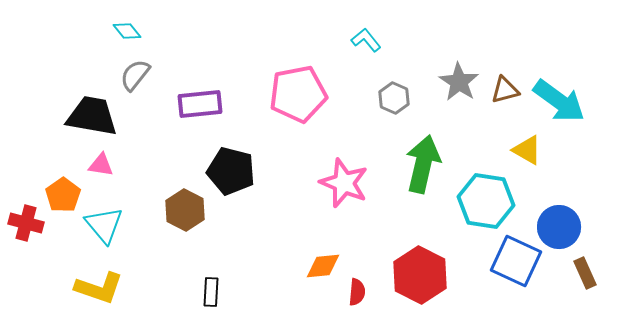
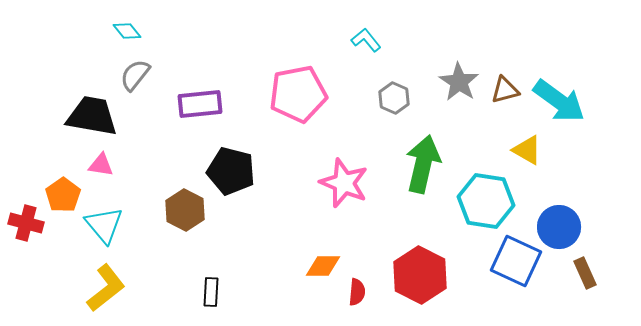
orange diamond: rotated 6 degrees clockwise
yellow L-shape: moved 7 px right; rotated 57 degrees counterclockwise
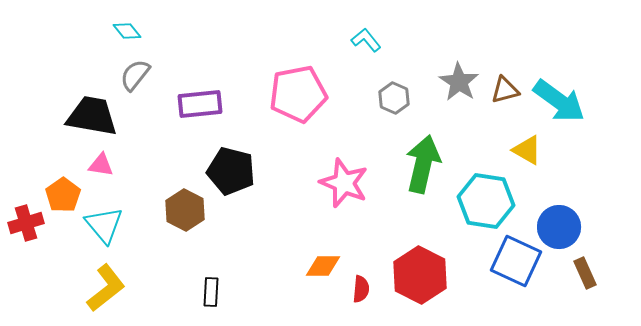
red cross: rotated 32 degrees counterclockwise
red semicircle: moved 4 px right, 3 px up
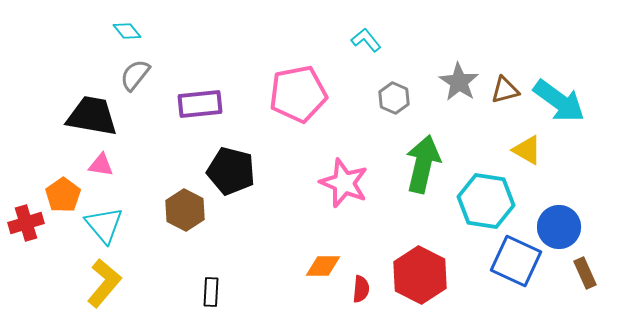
yellow L-shape: moved 2 px left, 5 px up; rotated 12 degrees counterclockwise
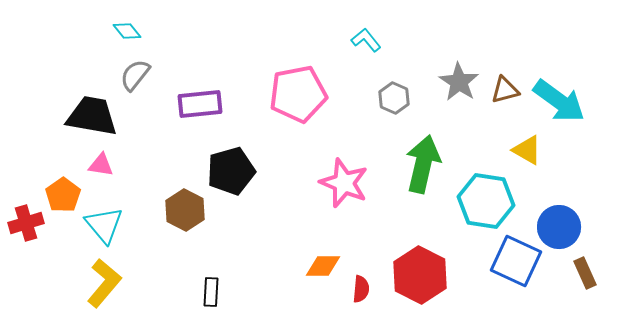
black pentagon: rotated 30 degrees counterclockwise
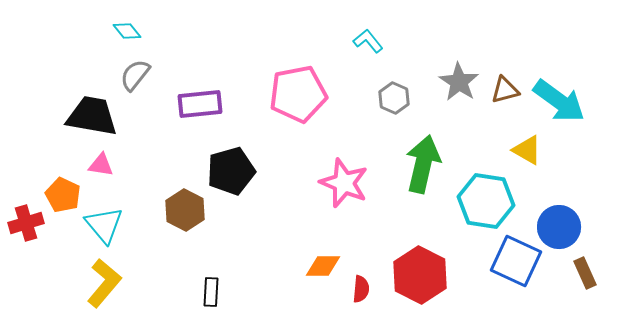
cyan L-shape: moved 2 px right, 1 px down
orange pentagon: rotated 12 degrees counterclockwise
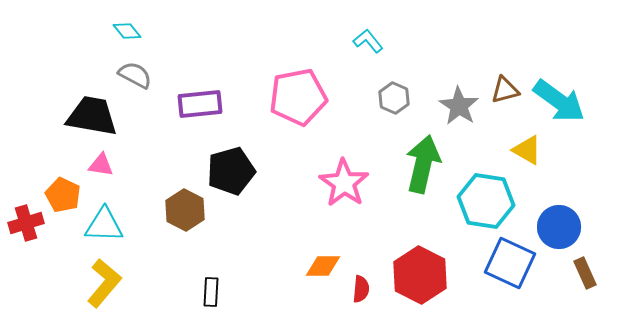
gray semicircle: rotated 80 degrees clockwise
gray star: moved 24 px down
pink pentagon: moved 3 px down
pink star: rotated 12 degrees clockwise
cyan triangle: rotated 48 degrees counterclockwise
blue square: moved 6 px left, 2 px down
